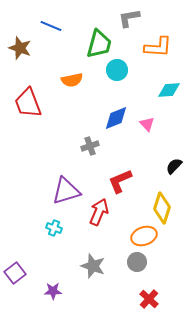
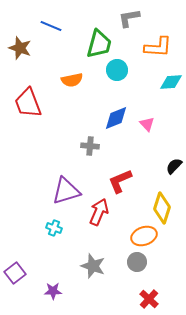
cyan diamond: moved 2 px right, 8 px up
gray cross: rotated 24 degrees clockwise
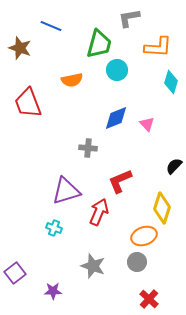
cyan diamond: rotated 70 degrees counterclockwise
gray cross: moved 2 px left, 2 px down
